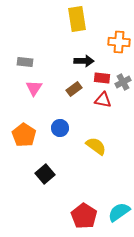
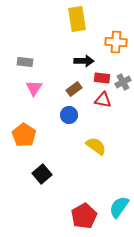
orange cross: moved 3 px left
blue circle: moved 9 px right, 13 px up
black square: moved 3 px left
cyan semicircle: moved 5 px up; rotated 20 degrees counterclockwise
red pentagon: rotated 10 degrees clockwise
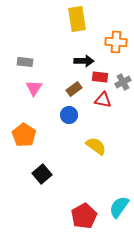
red rectangle: moved 2 px left, 1 px up
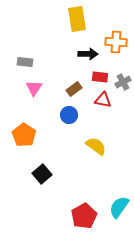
black arrow: moved 4 px right, 7 px up
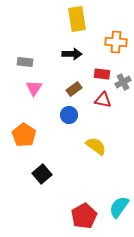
black arrow: moved 16 px left
red rectangle: moved 2 px right, 3 px up
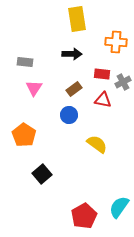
yellow semicircle: moved 1 px right, 2 px up
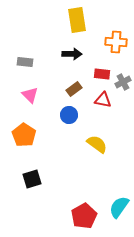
yellow rectangle: moved 1 px down
pink triangle: moved 4 px left, 7 px down; rotated 18 degrees counterclockwise
black square: moved 10 px left, 5 px down; rotated 24 degrees clockwise
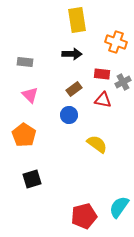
orange cross: rotated 15 degrees clockwise
red pentagon: rotated 15 degrees clockwise
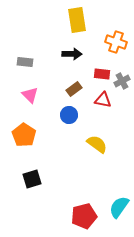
gray cross: moved 1 px left, 1 px up
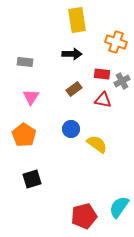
pink triangle: moved 1 px right, 2 px down; rotated 18 degrees clockwise
blue circle: moved 2 px right, 14 px down
